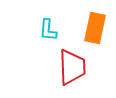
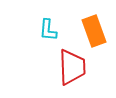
orange rectangle: moved 1 px left, 3 px down; rotated 32 degrees counterclockwise
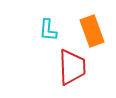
orange rectangle: moved 2 px left
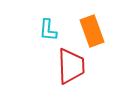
red trapezoid: moved 1 px left, 1 px up
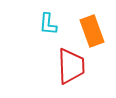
cyan L-shape: moved 6 px up
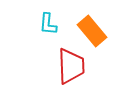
orange rectangle: rotated 20 degrees counterclockwise
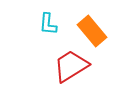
red trapezoid: rotated 120 degrees counterclockwise
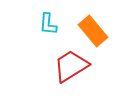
orange rectangle: moved 1 px right
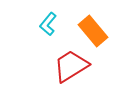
cyan L-shape: rotated 35 degrees clockwise
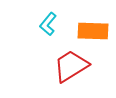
orange rectangle: rotated 48 degrees counterclockwise
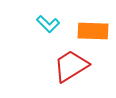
cyan L-shape: rotated 85 degrees counterclockwise
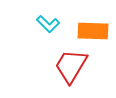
red trapezoid: rotated 27 degrees counterclockwise
